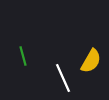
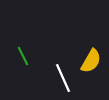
green line: rotated 12 degrees counterclockwise
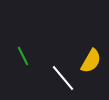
white line: rotated 16 degrees counterclockwise
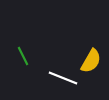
white line: rotated 28 degrees counterclockwise
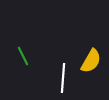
white line: rotated 72 degrees clockwise
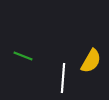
green line: rotated 42 degrees counterclockwise
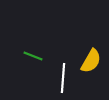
green line: moved 10 px right
